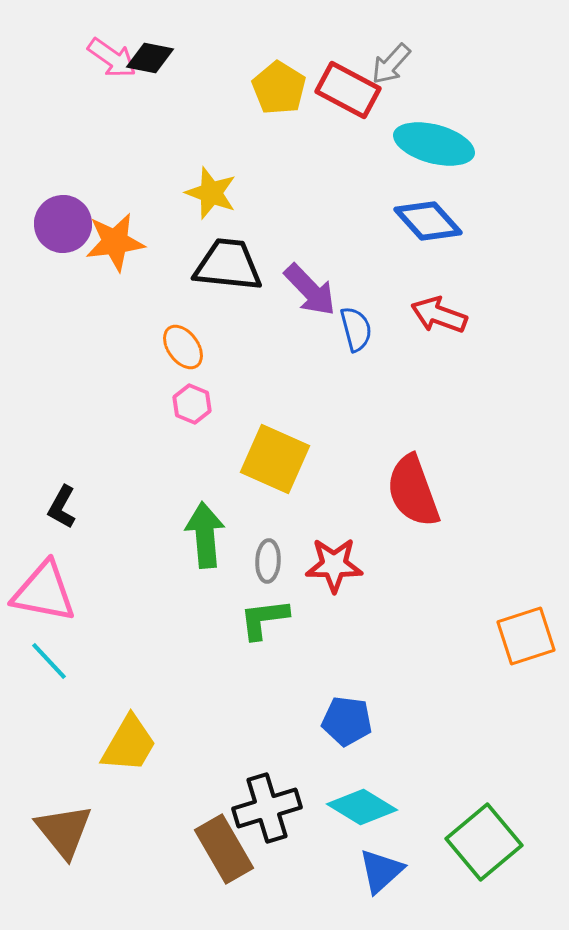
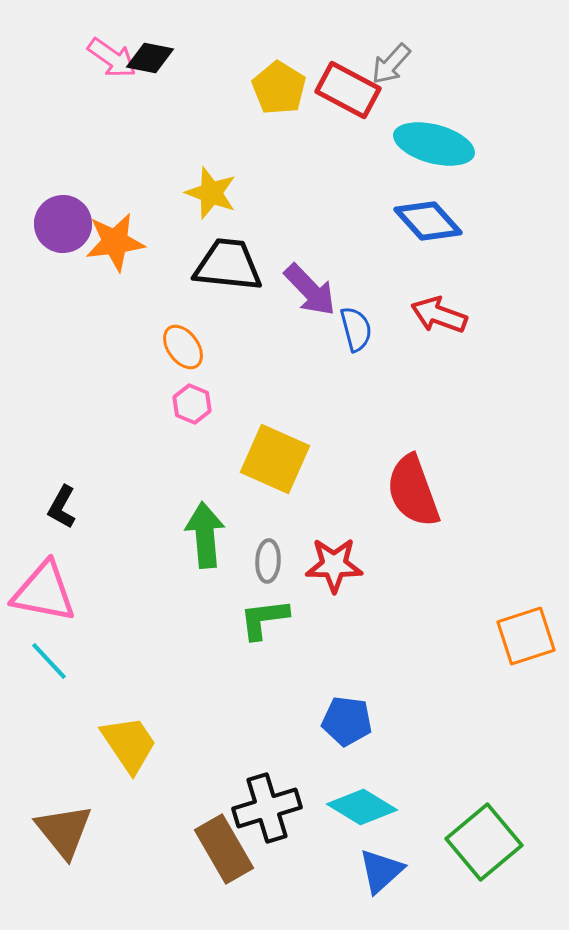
yellow trapezoid: rotated 64 degrees counterclockwise
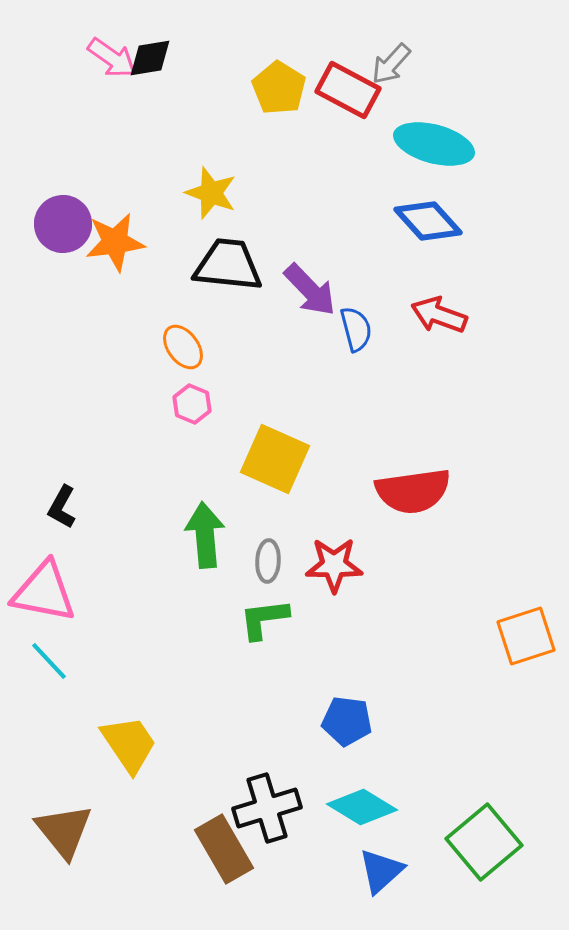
black diamond: rotated 21 degrees counterclockwise
red semicircle: rotated 78 degrees counterclockwise
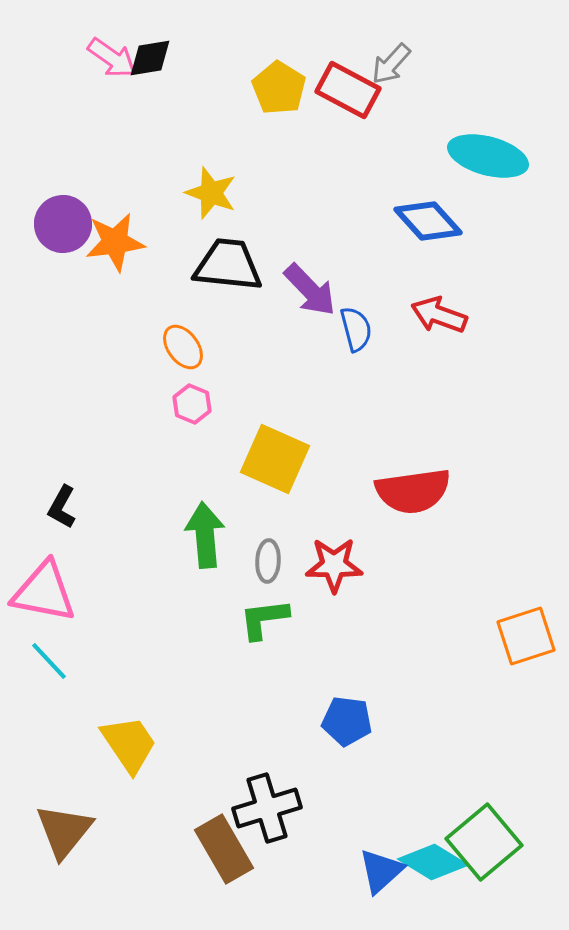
cyan ellipse: moved 54 px right, 12 px down
cyan diamond: moved 71 px right, 55 px down
brown triangle: rotated 18 degrees clockwise
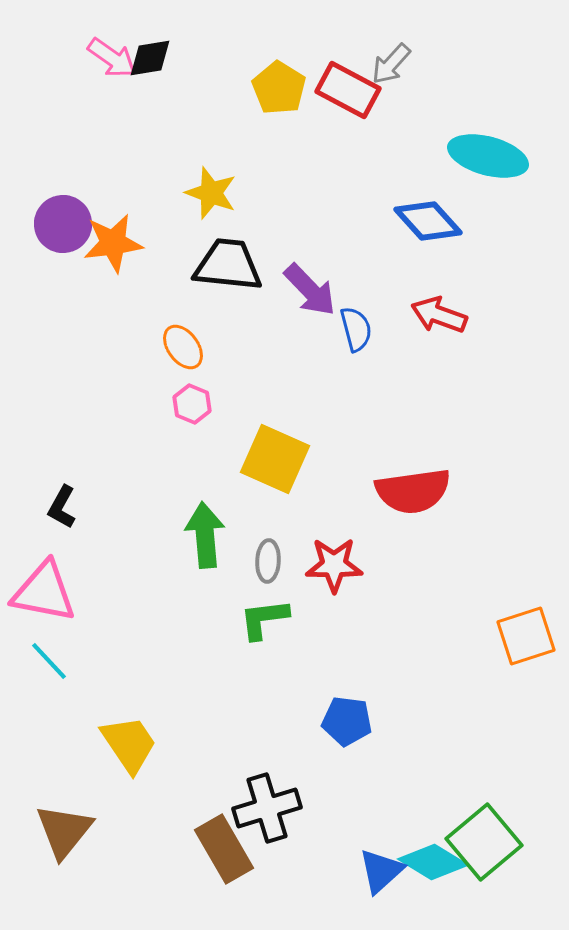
orange star: moved 2 px left, 1 px down
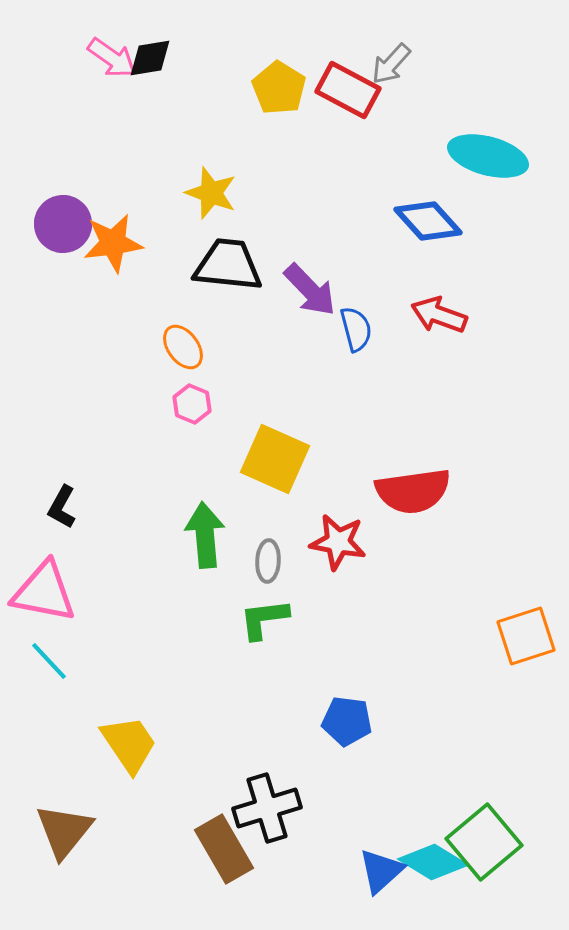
red star: moved 4 px right, 23 px up; rotated 10 degrees clockwise
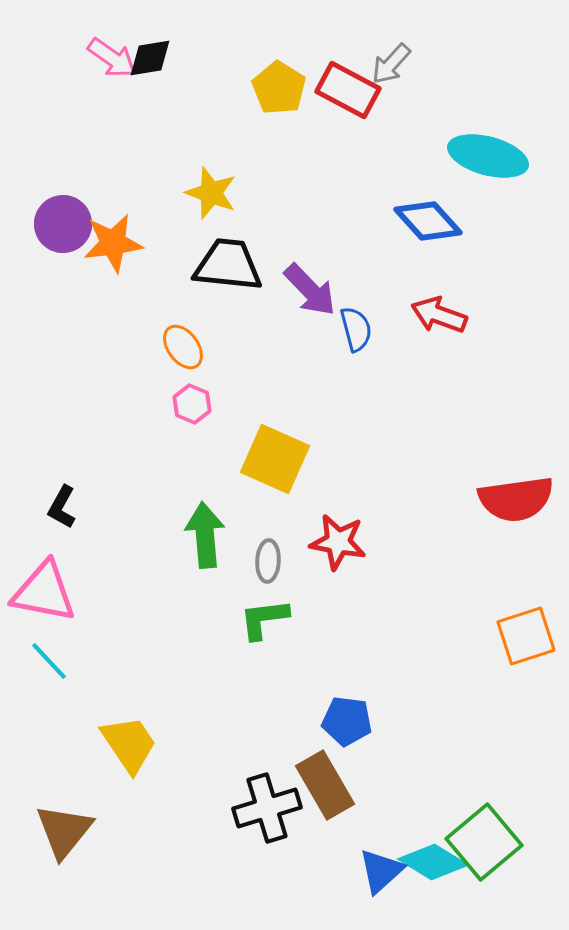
red semicircle: moved 103 px right, 8 px down
brown rectangle: moved 101 px right, 64 px up
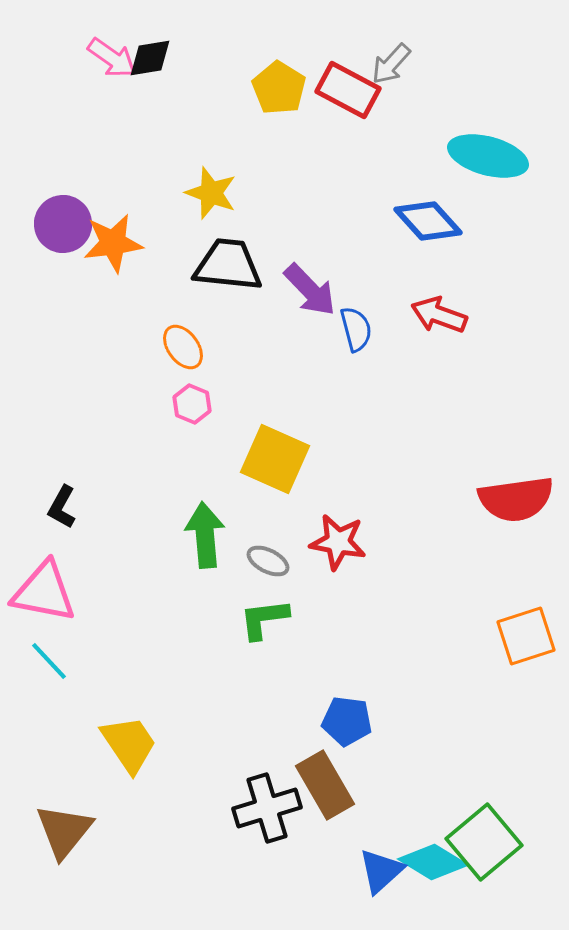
gray ellipse: rotated 66 degrees counterclockwise
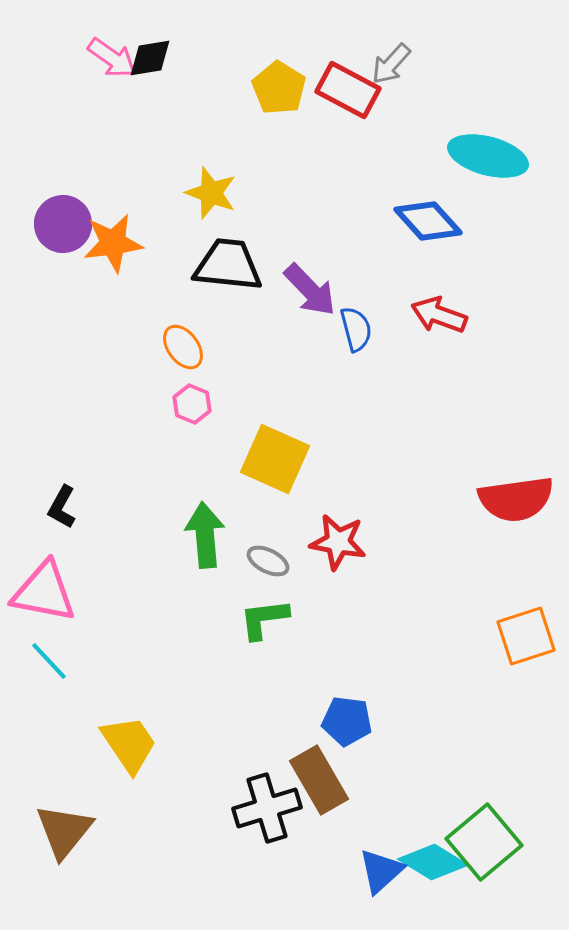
brown rectangle: moved 6 px left, 5 px up
